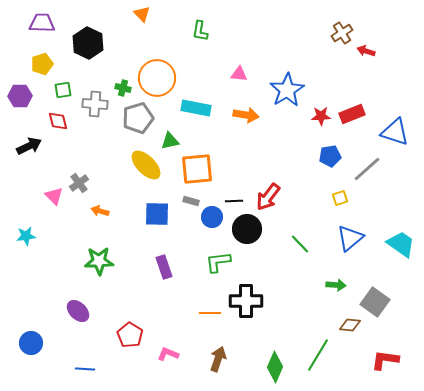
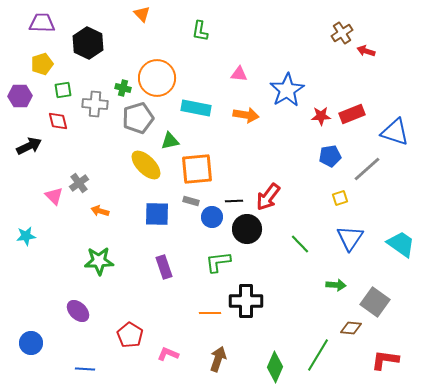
blue triangle at (350, 238): rotated 16 degrees counterclockwise
brown diamond at (350, 325): moved 1 px right, 3 px down
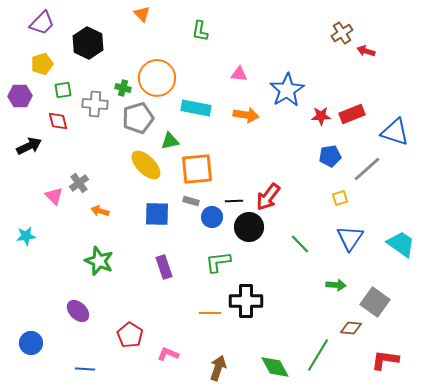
purple trapezoid at (42, 23): rotated 132 degrees clockwise
black circle at (247, 229): moved 2 px right, 2 px up
green star at (99, 261): rotated 24 degrees clockwise
brown arrow at (218, 359): moved 9 px down
green diamond at (275, 367): rotated 52 degrees counterclockwise
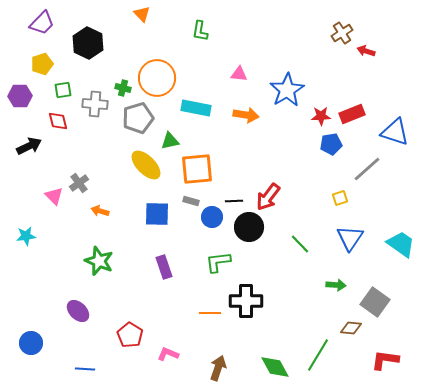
blue pentagon at (330, 156): moved 1 px right, 12 px up
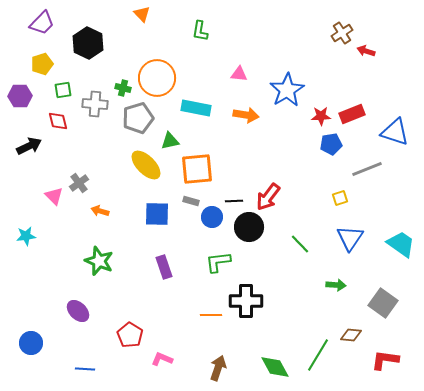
gray line at (367, 169): rotated 20 degrees clockwise
gray square at (375, 302): moved 8 px right, 1 px down
orange line at (210, 313): moved 1 px right, 2 px down
brown diamond at (351, 328): moved 7 px down
pink L-shape at (168, 354): moved 6 px left, 5 px down
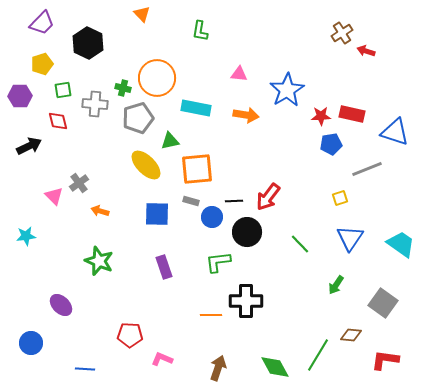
red rectangle at (352, 114): rotated 35 degrees clockwise
black circle at (249, 227): moved 2 px left, 5 px down
green arrow at (336, 285): rotated 120 degrees clockwise
purple ellipse at (78, 311): moved 17 px left, 6 px up
red pentagon at (130, 335): rotated 30 degrees counterclockwise
